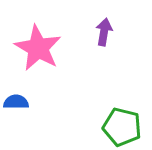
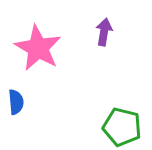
blue semicircle: rotated 85 degrees clockwise
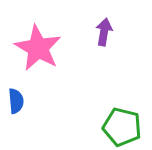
blue semicircle: moved 1 px up
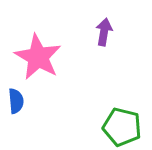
pink star: moved 9 px down
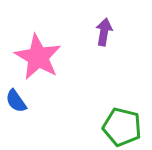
blue semicircle: rotated 150 degrees clockwise
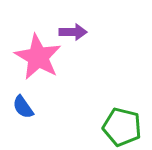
purple arrow: moved 31 px left; rotated 80 degrees clockwise
blue semicircle: moved 7 px right, 6 px down
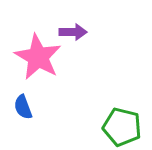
blue semicircle: rotated 15 degrees clockwise
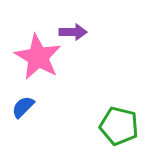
blue semicircle: rotated 65 degrees clockwise
green pentagon: moved 3 px left, 1 px up
